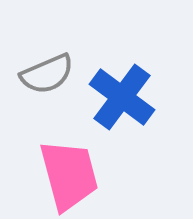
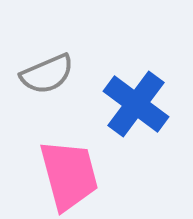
blue cross: moved 14 px right, 7 px down
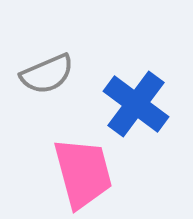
pink trapezoid: moved 14 px right, 2 px up
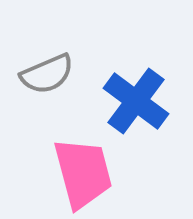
blue cross: moved 3 px up
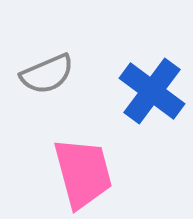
blue cross: moved 16 px right, 10 px up
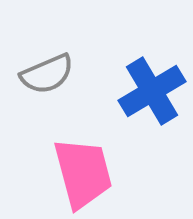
blue cross: rotated 22 degrees clockwise
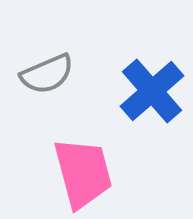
blue cross: rotated 10 degrees counterclockwise
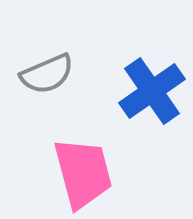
blue cross: rotated 6 degrees clockwise
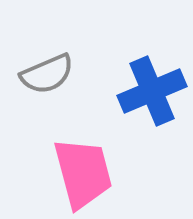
blue cross: rotated 12 degrees clockwise
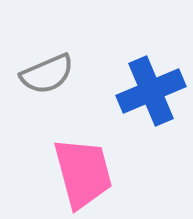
blue cross: moved 1 px left
